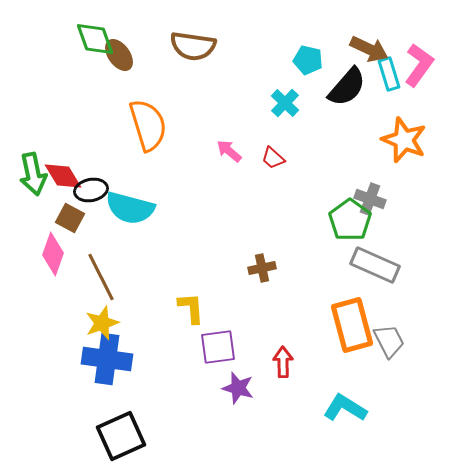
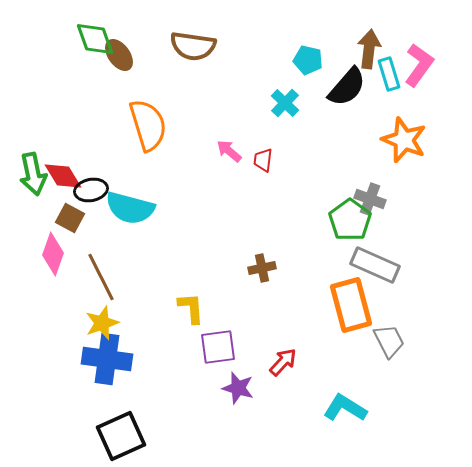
brown arrow: rotated 108 degrees counterclockwise
red trapezoid: moved 10 px left, 2 px down; rotated 55 degrees clockwise
orange rectangle: moved 1 px left, 20 px up
red arrow: rotated 44 degrees clockwise
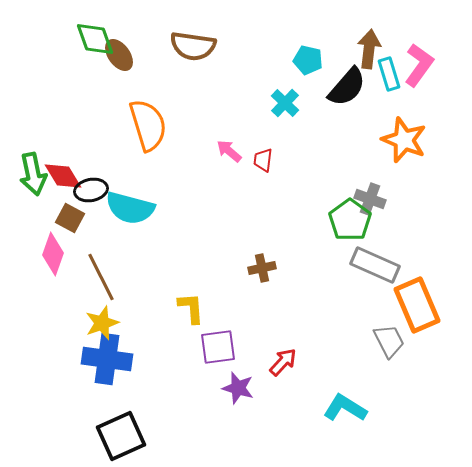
orange rectangle: moved 66 px right; rotated 8 degrees counterclockwise
